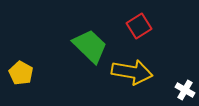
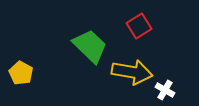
white cross: moved 20 px left
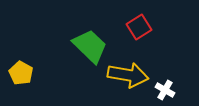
red square: moved 1 px down
yellow arrow: moved 4 px left, 3 px down
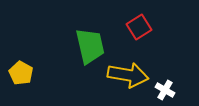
green trapezoid: rotated 33 degrees clockwise
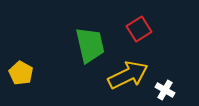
red square: moved 2 px down
green trapezoid: moved 1 px up
yellow arrow: rotated 36 degrees counterclockwise
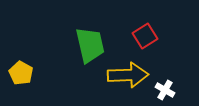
red square: moved 6 px right, 7 px down
yellow arrow: rotated 24 degrees clockwise
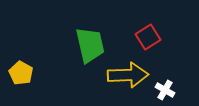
red square: moved 3 px right, 1 px down
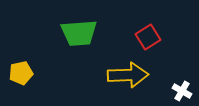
green trapezoid: moved 11 px left, 12 px up; rotated 99 degrees clockwise
yellow pentagon: rotated 30 degrees clockwise
white cross: moved 17 px right, 1 px down
